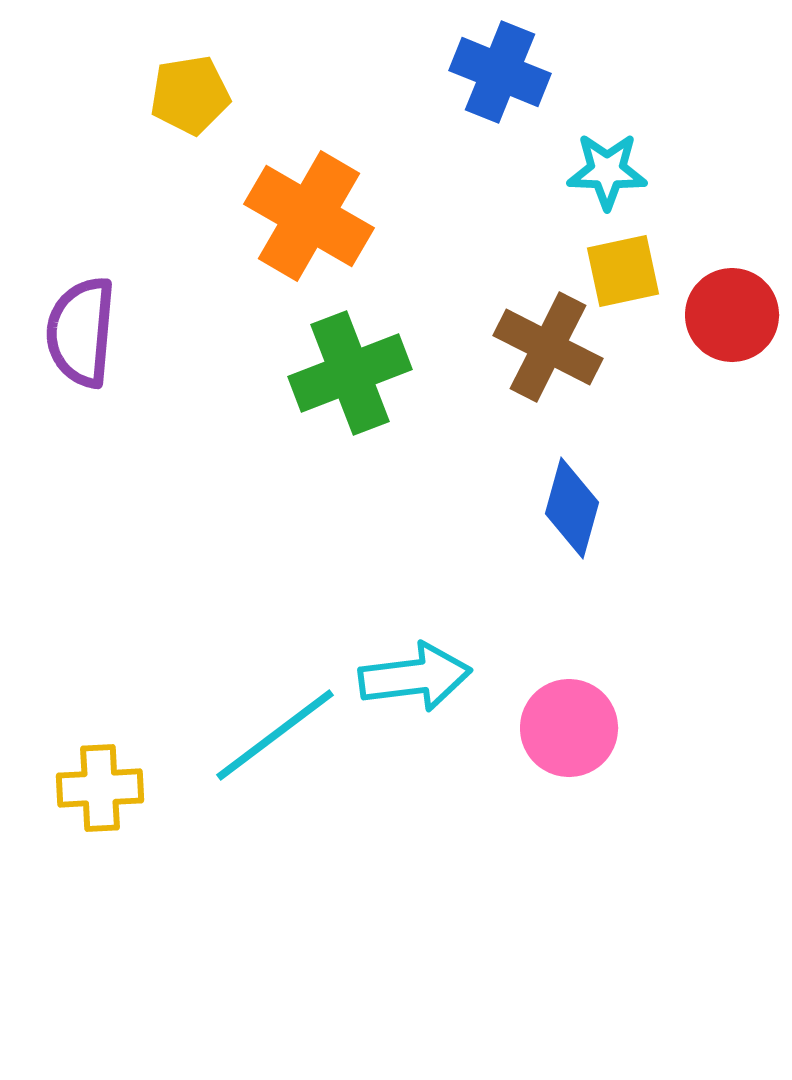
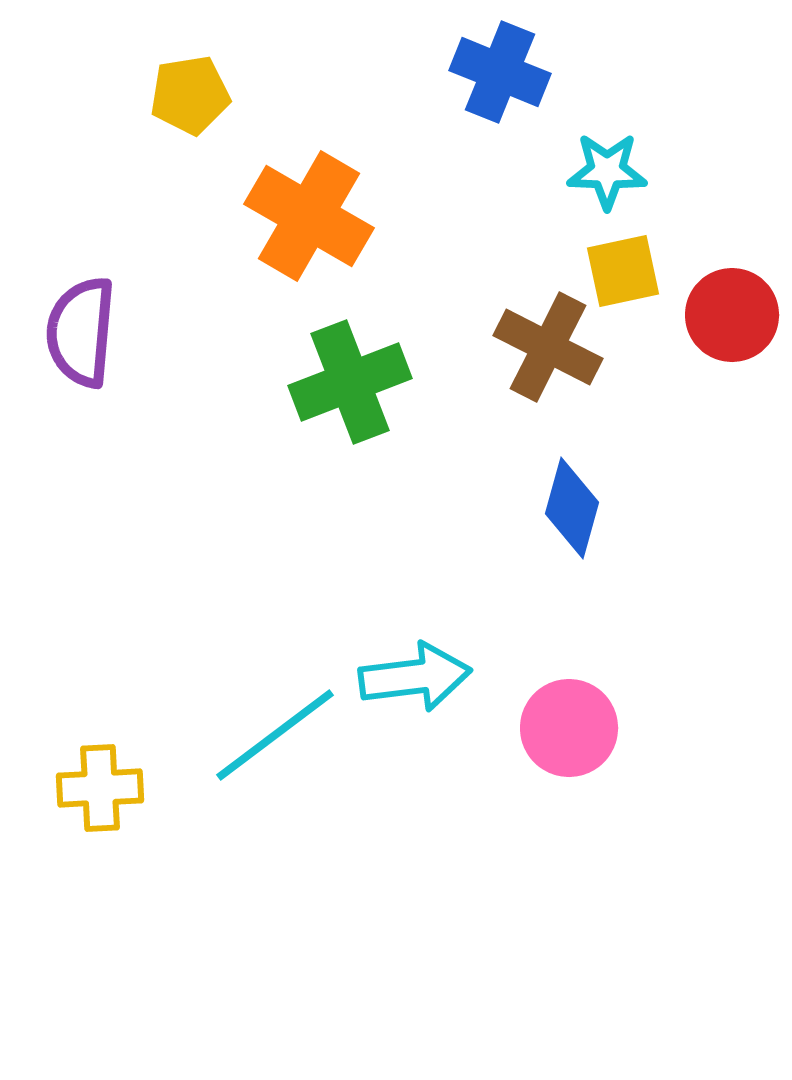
green cross: moved 9 px down
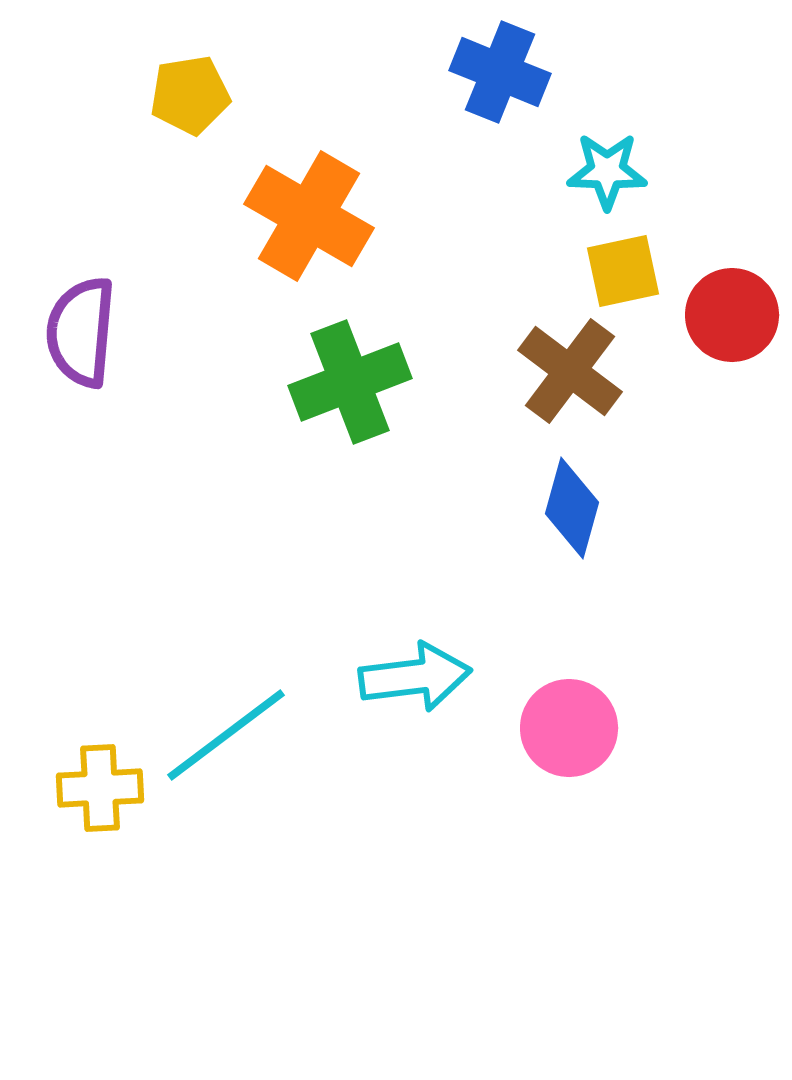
brown cross: moved 22 px right, 24 px down; rotated 10 degrees clockwise
cyan line: moved 49 px left
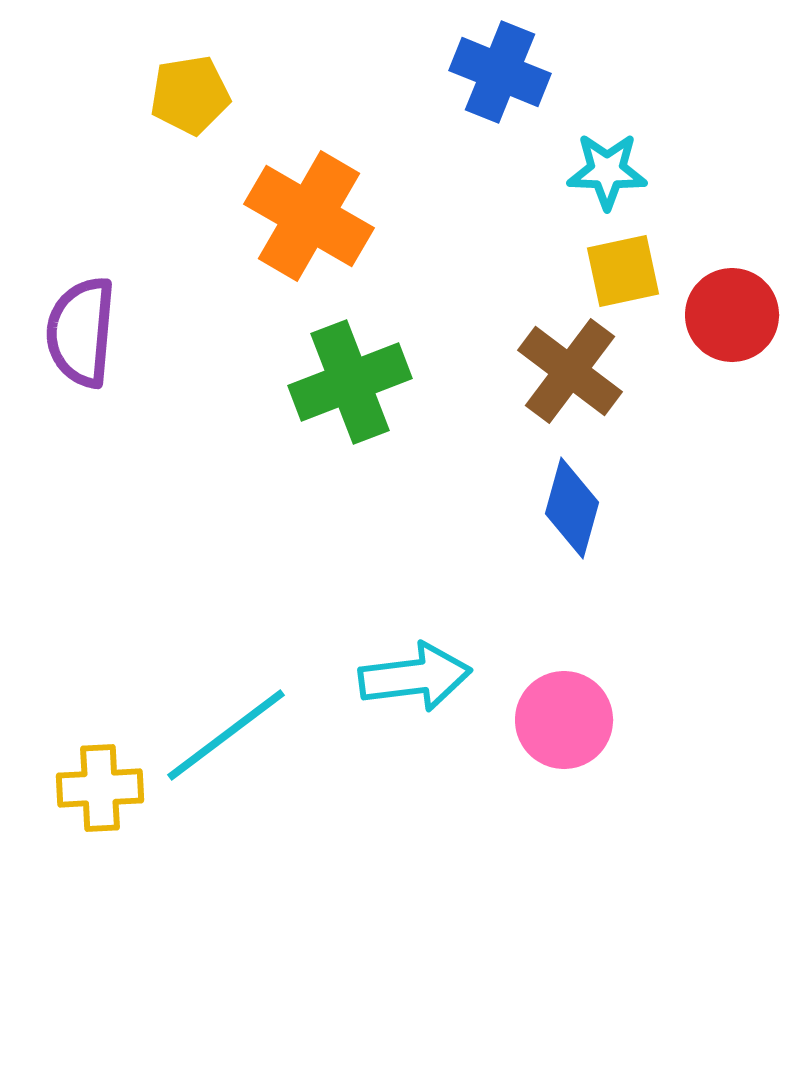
pink circle: moved 5 px left, 8 px up
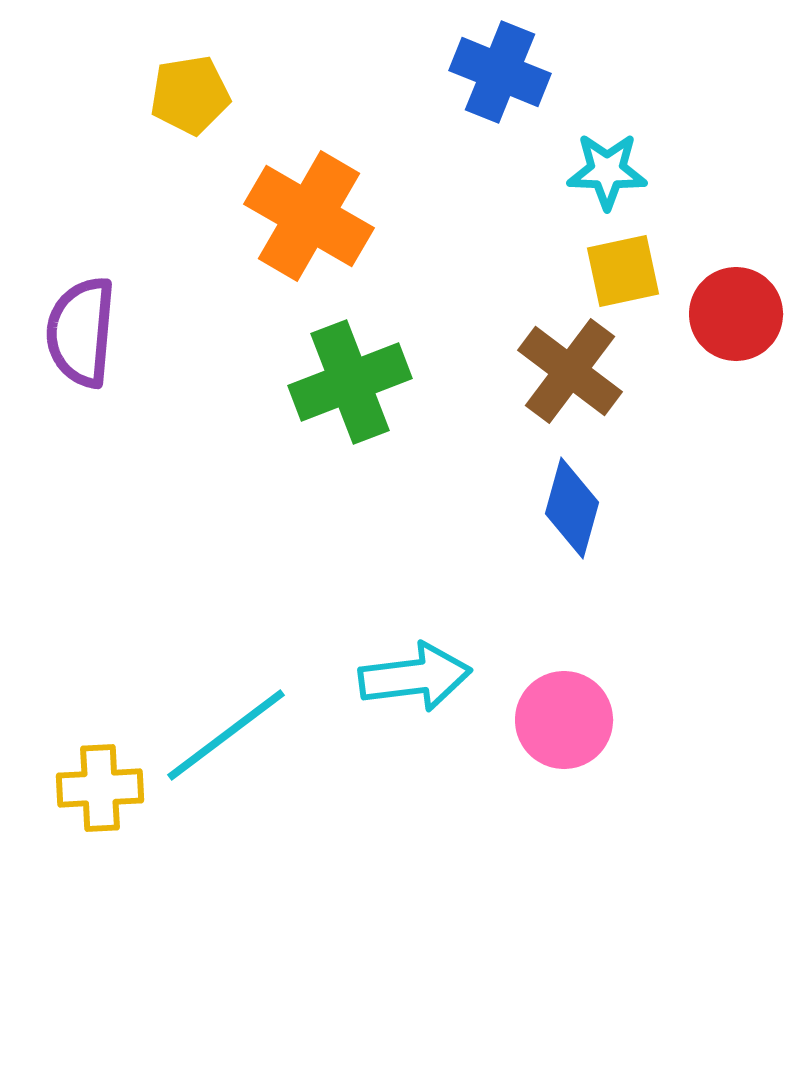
red circle: moved 4 px right, 1 px up
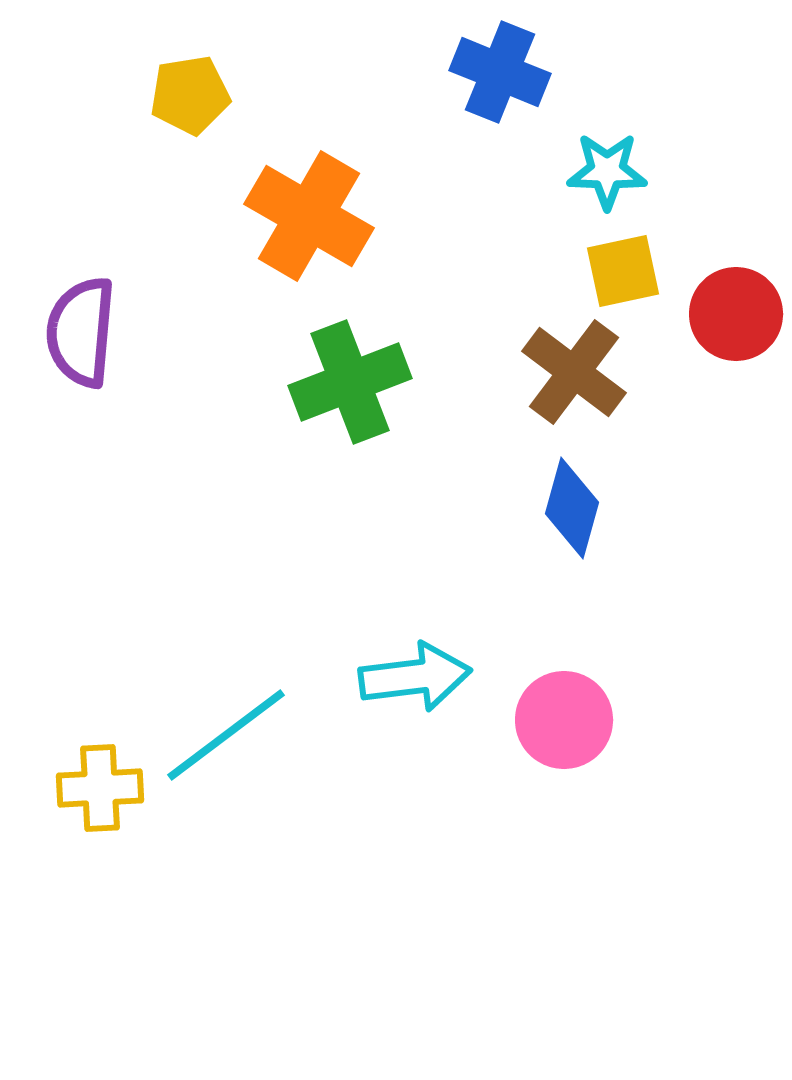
brown cross: moved 4 px right, 1 px down
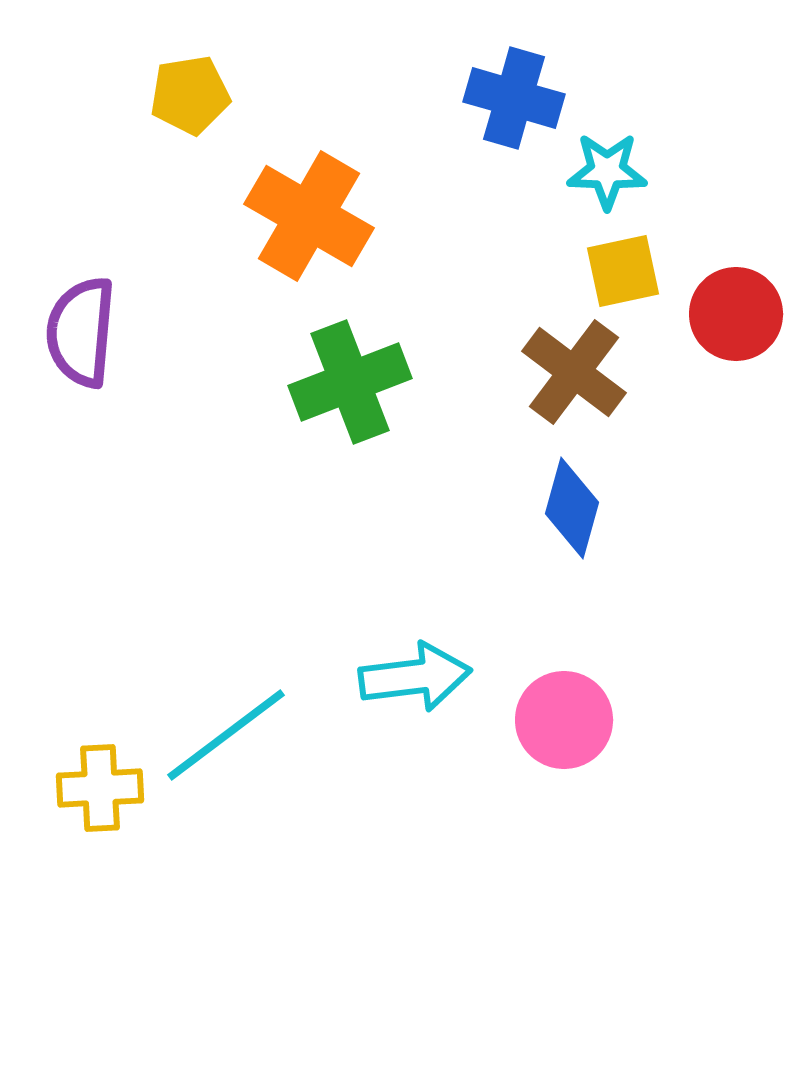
blue cross: moved 14 px right, 26 px down; rotated 6 degrees counterclockwise
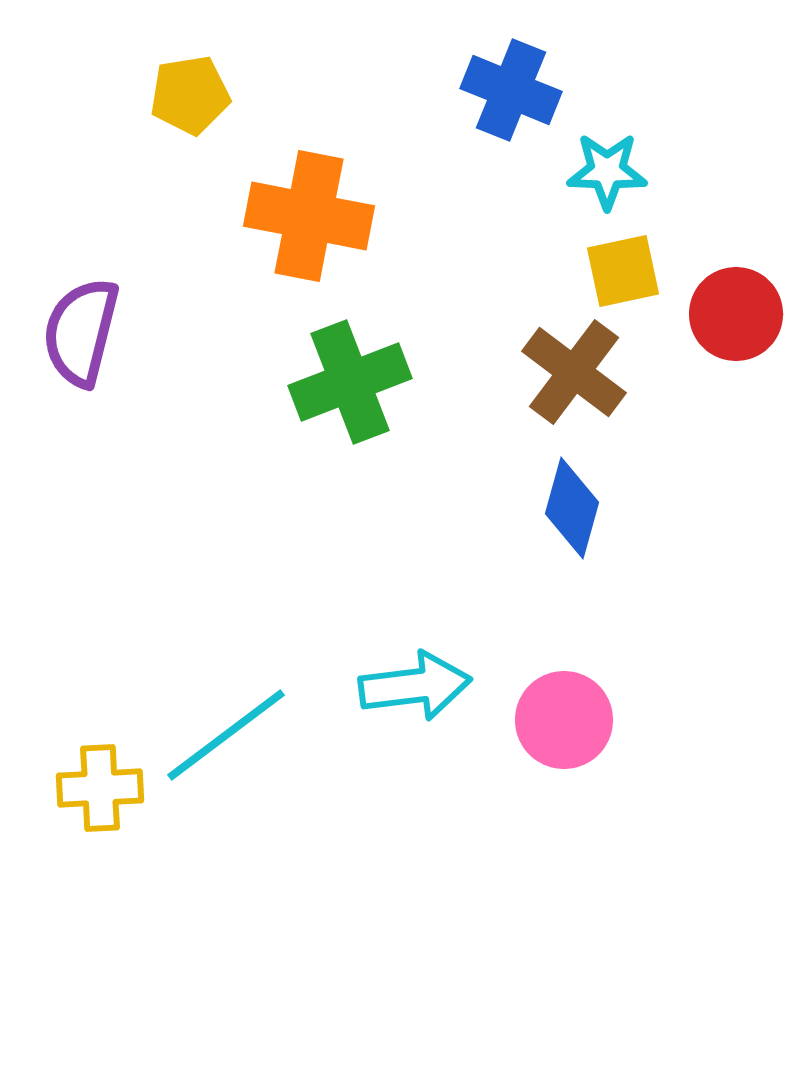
blue cross: moved 3 px left, 8 px up; rotated 6 degrees clockwise
orange cross: rotated 19 degrees counterclockwise
purple semicircle: rotated 9 degrees clockwise
cyan arrow: moved 9 px down
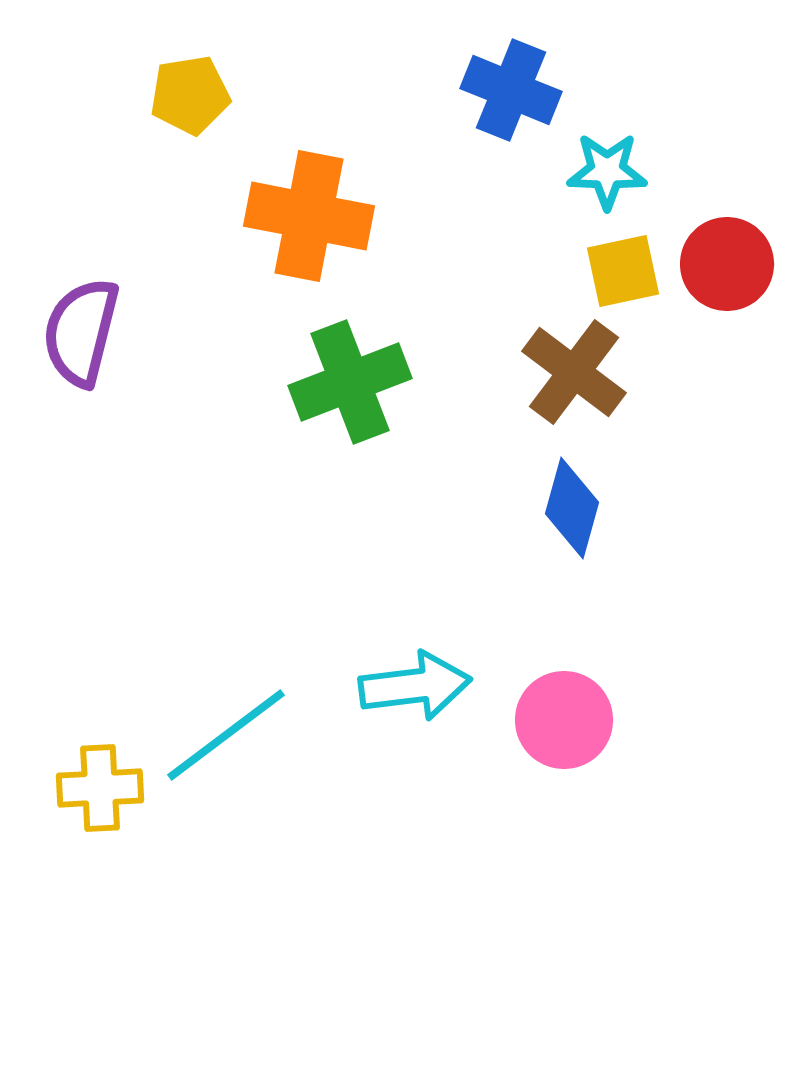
red circle: moved 9 px left, 50 px up
